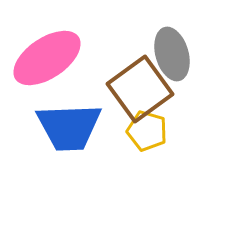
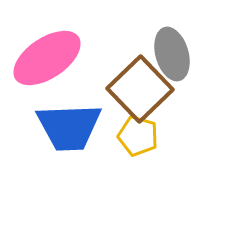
brown square: rotated 8 degrees counterclockwise
yellow pentagon: moved 9 px left, 5 px down
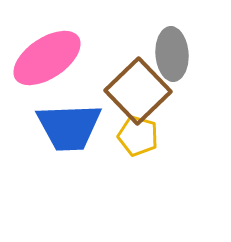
gray ellipse: rotated 12 degrees clockwise
brown square: moved 2 px left, 2 px down
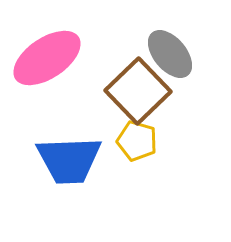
gray ellipse: moved 2 px left; rotated 36 degrees counterclockwise
blue trapezoid: moved 33 px down
yellow pentagon: moved 1 px left, 5 px down
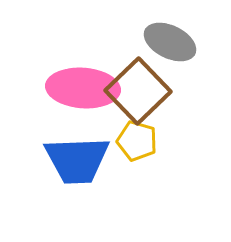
gray ellipse: moved 12 px up; rotated 24 degrees counterclockwise
pink ellipse: moved 36 px right, 30 px down; rotated 38 degrees clockwise
blue trapezoid: moved 8 px right
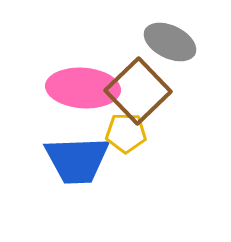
yellow pentagon: moved 11 px left, 8 px up; rotated 15 degrees counterclockwise
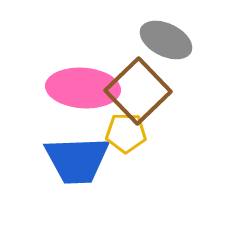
gray ellipse: moved 4 px left, 2 px up
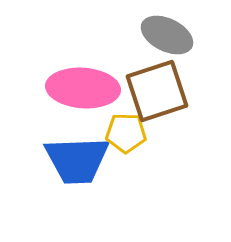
gray ellipse: moved 1 px right, 5 px up
brown square: moved 19 px right; rotated 26 degrees clockwise
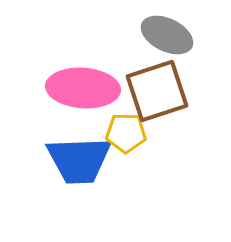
blue trapezoid: moved 2 px right
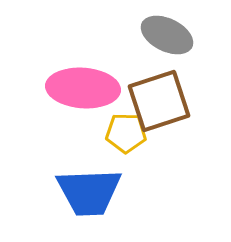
brown square: moved 2 px right, 10 px down
blue trapezoid: moved 10 px right, 32 px down
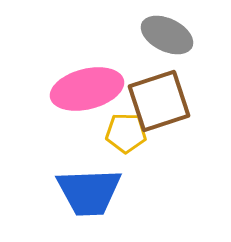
pink ellipse: moved 4 px right, 1 px down; rotated 18 degrees counterclockwise
